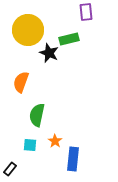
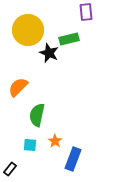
orange semicircle: moved 3 px left, 5 px down; rotated 25 degrees clockwise
blue rectangle: rotated 15 degrees clockwise
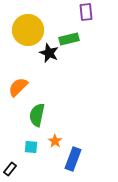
cyan square: moved 1 px right, 2 px down
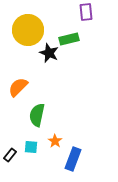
black rectangle: moved 14 px up
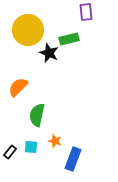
orange star: rotated 16 degrees counterclockwise
black rectangle: moved 3 px up
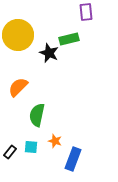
yellow circle: moved 10 px left, 5 px down
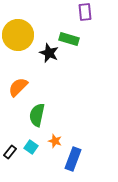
purple rectangle: moved 1 px left
green rectangle: rotated 30 degrees clockwise
cyan square: rotated 32 degrees clockwise
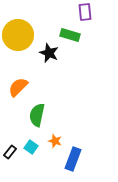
green rectangle: moved 1 px right, 4 px up
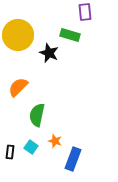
black rectangle: rotated 32 degrees counterclockwise
